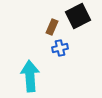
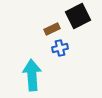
brown rectangle: moved 2 px down; rotated 42 degrees clockwise
cyan arrow: moved 2 px right, 1 px up
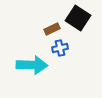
black square: moved 2 px down; rotated 30 degrees counterclockwise
cyan arrow: moved 10 px up; rotated 96 degrees clockwise
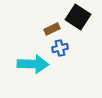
black square: moved 1 px up
cyan arrow: moved 1 px right, 1 px up
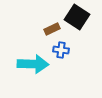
black square: moved 1 px left
blue cross: moved 1 px right, 2 px down; rotated 21 degrees clockwise
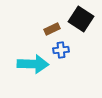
black square: moved 4 px right, 2 px down
blue cross: rotated 14 degrees counterclockwise
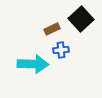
black square: rotated 15 degrees clockwise
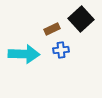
cyan arrow: moved 9 px left, 10 px up
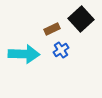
blue cross: rotated 28 degrees counterclockwise
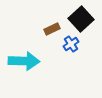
blue cross: moved 10 px right, 6 px up
cyan arrow: moved 7 px down
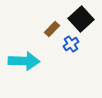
brown rectangle: rotated 21 degrees counterclockwise
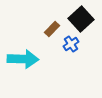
cyan arrow: moved 1 px left, 2 px up
